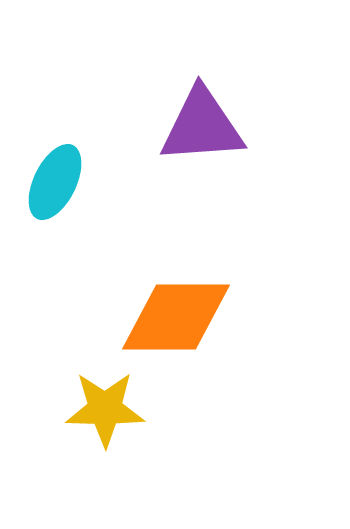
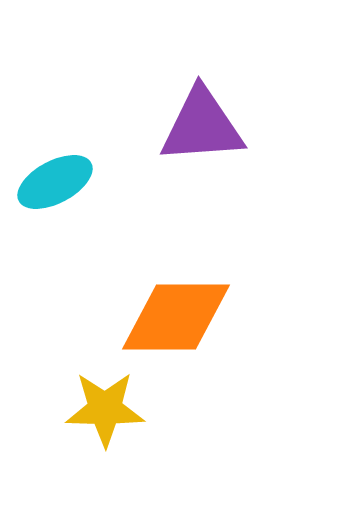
cyan ellipse: rotated 36 degrees clockwise
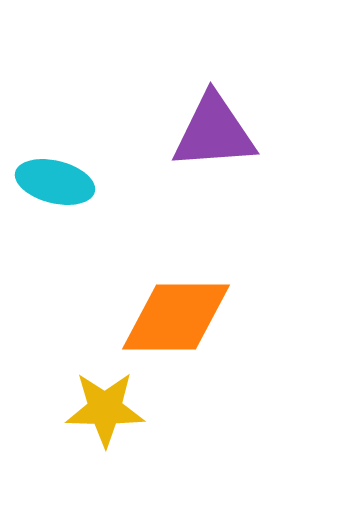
purple triangle: moved 12 px right, 6 px down
cyan ellipse: rotated 42 degrees clockwise
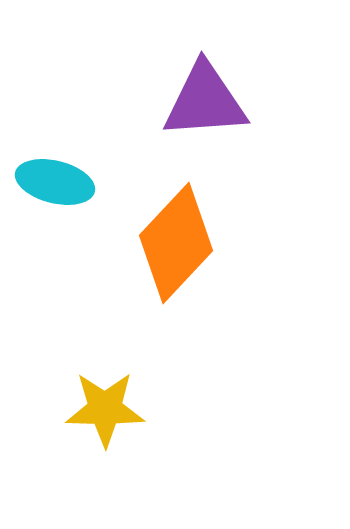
purple triangle: moved 9 px left, 31 px up
orange diamond: moved 74 px up; rotated 47 degrees counterclockwise
